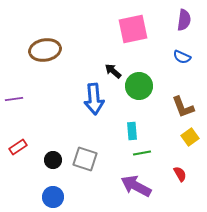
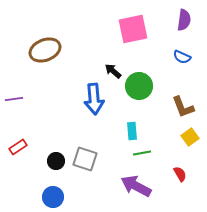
brown ellipse: rotated 12 degrees counterclockwise
black circle: moved 3 px right, 1 px down
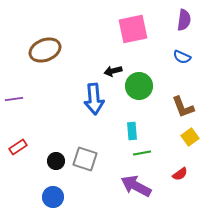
black arrow: rotated 54 degrees counterclockwise
red semicircle: rotated 84 degrees clockwise
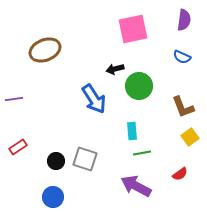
black arrow: moved 2 px right, 2 px up
blue arrow: rotated 28 degrees counterclockwise
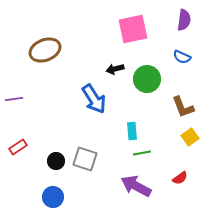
green circle: moved 8 px right, 7 px up
red semicircle: moved 4 px down
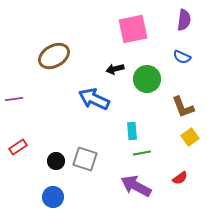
brown ellipse: moved 9 px right, 6 px down; rotated 8 degrees counterclockwise
blue arrow: rotated 148 degrees clockwise
